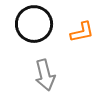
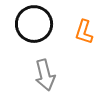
orange L-shape: moved 2 px right; rotated 120 degrees clockwise
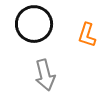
orange L-shape: moved 3 px right, 3 px down
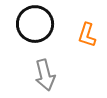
black circle: moved 1 px right
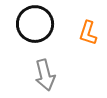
orange L-shape: moved 1 px right, 2 px up
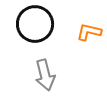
orange L-shape: moved 1 px right, 1 px up; rotated 85 degrees clockwise
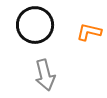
black circle: moved 1 px down
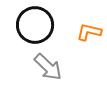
gray arrow: moved 3 px right, 8 px up; rotated 32 degrees counterclockwise
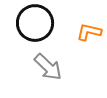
black circle: moved 2 px up
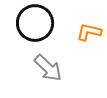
gray arrow: moved 1 px down
